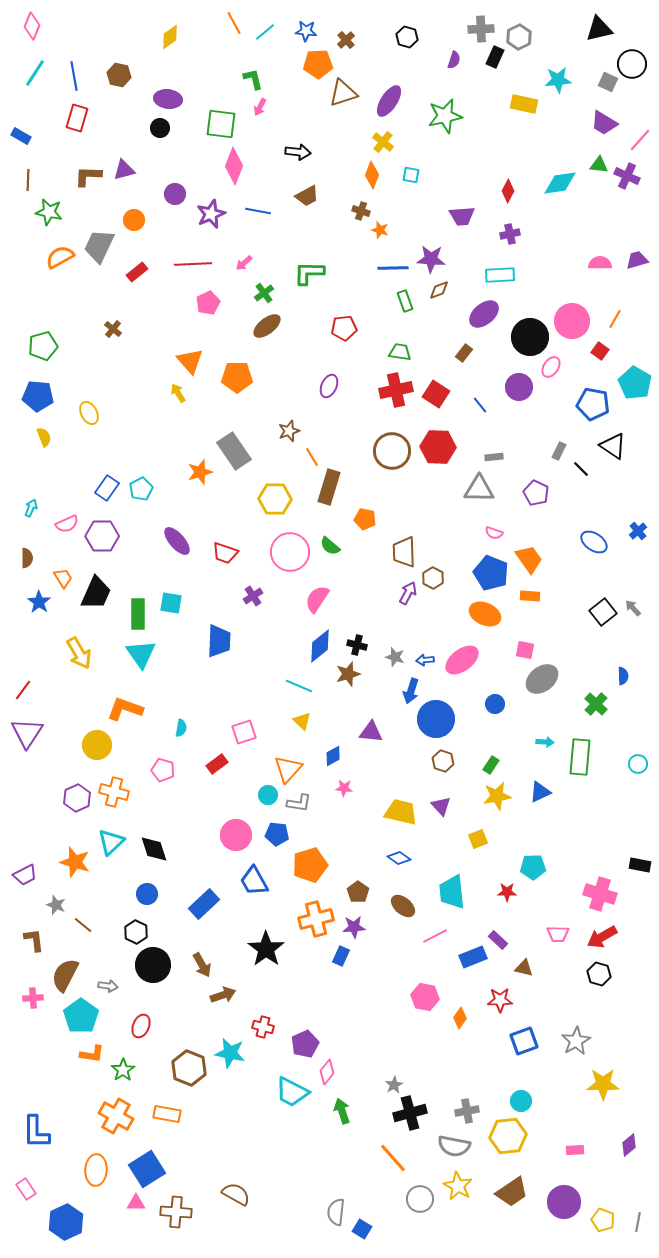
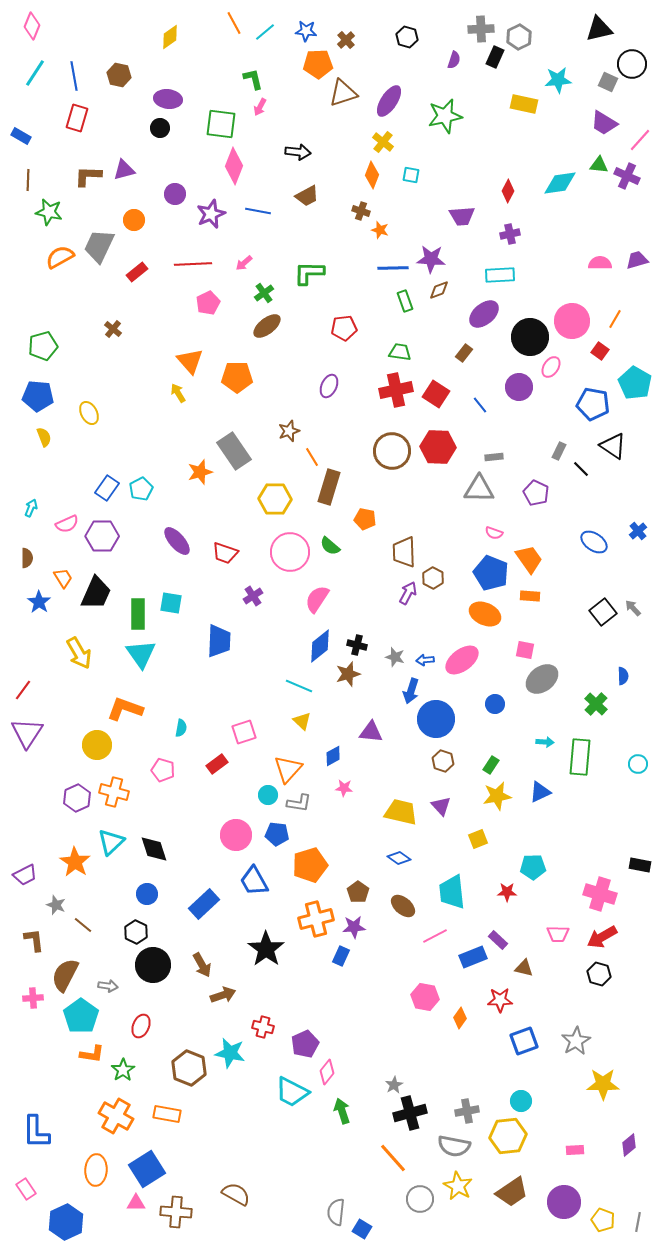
orange star at (75, 862): rotated 16 degrees clockwise
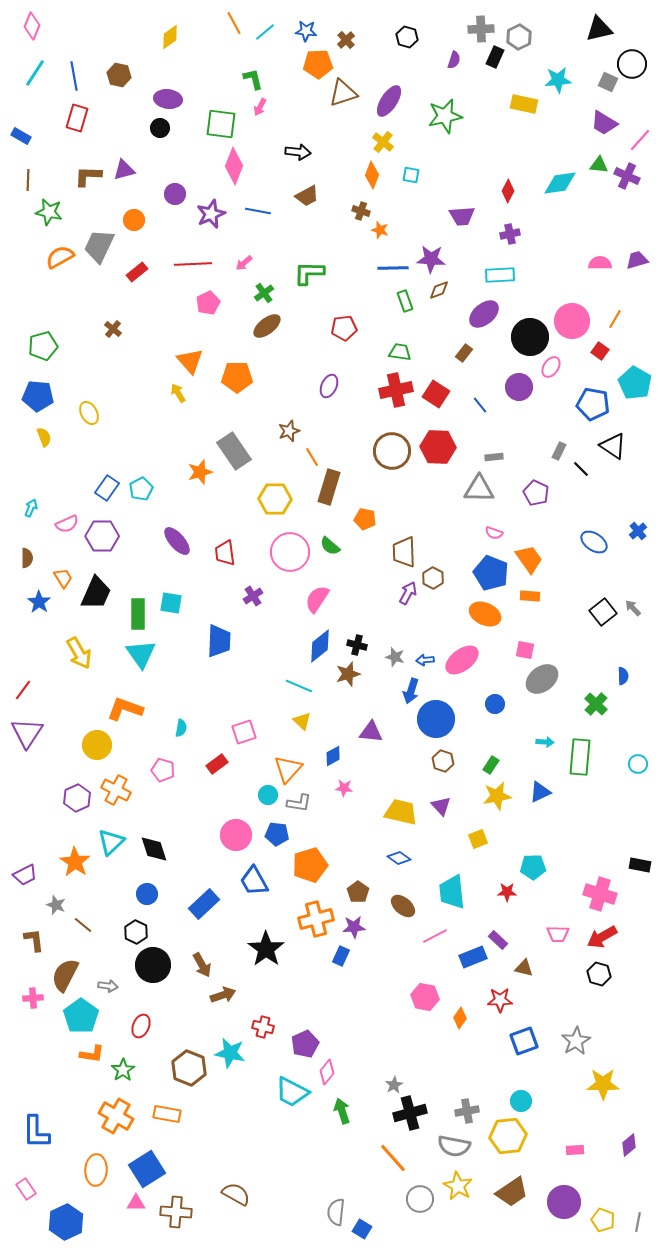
red trapezoid at (225, 553): rotated 64 degrees clockwise
orange cross at (114, 792): moved 2 px right, 2 px up; rotated 12 degrees clockwise
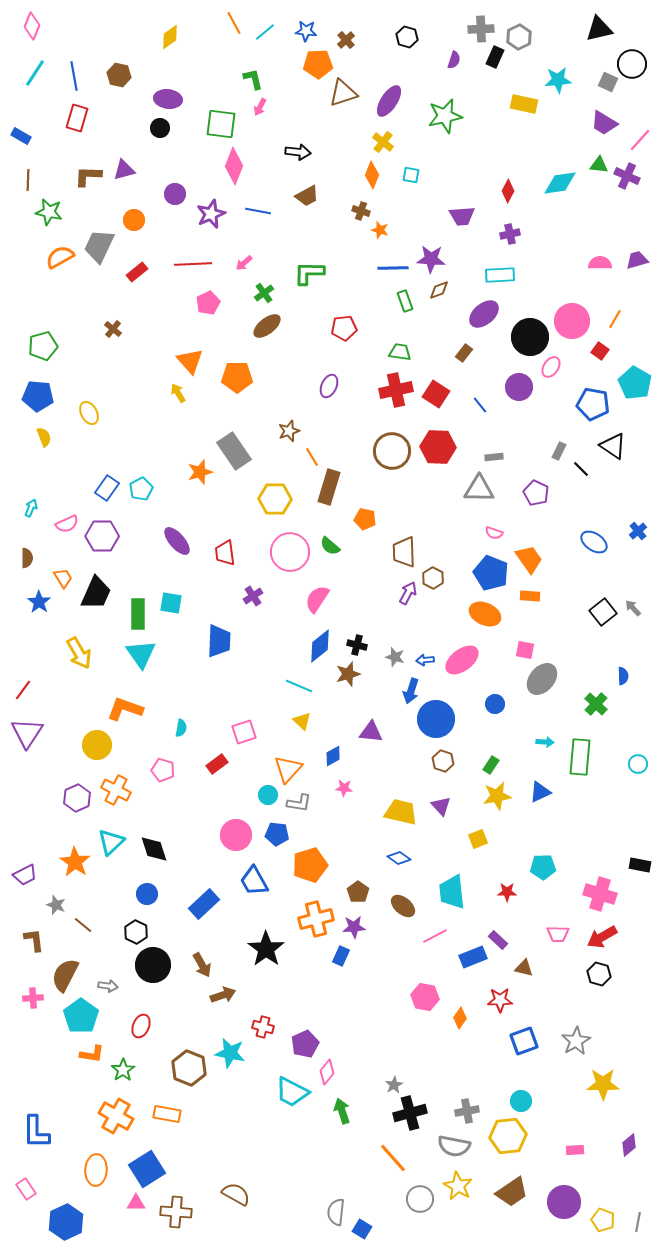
gray ellipse at (542, 679): rotated 12 degrees counterclockwise
cyan pentagon at (533, 867): moved 10 px right
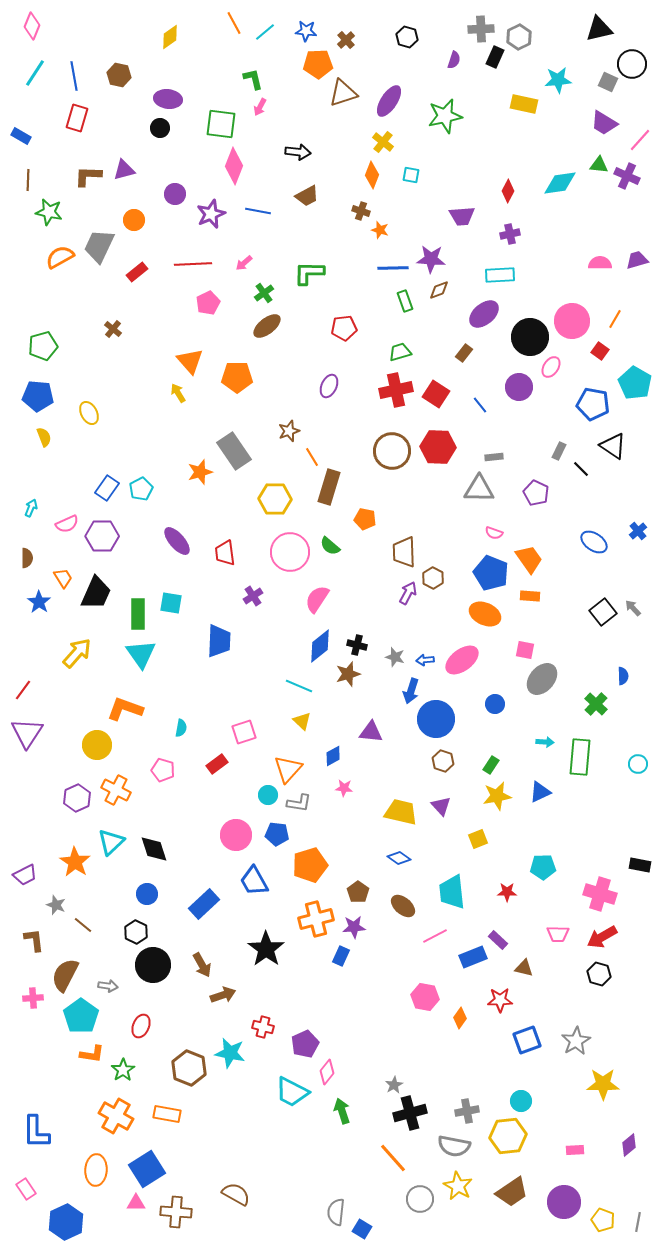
green trapezoid at (400, 352): rotated 25 degrees counterclockwise
yellow arrow at (79, 653): moved 2 px left; rotated 108 degrees counterclockwise
blue square at (524, 1041): moved 3 px right, 1 px up
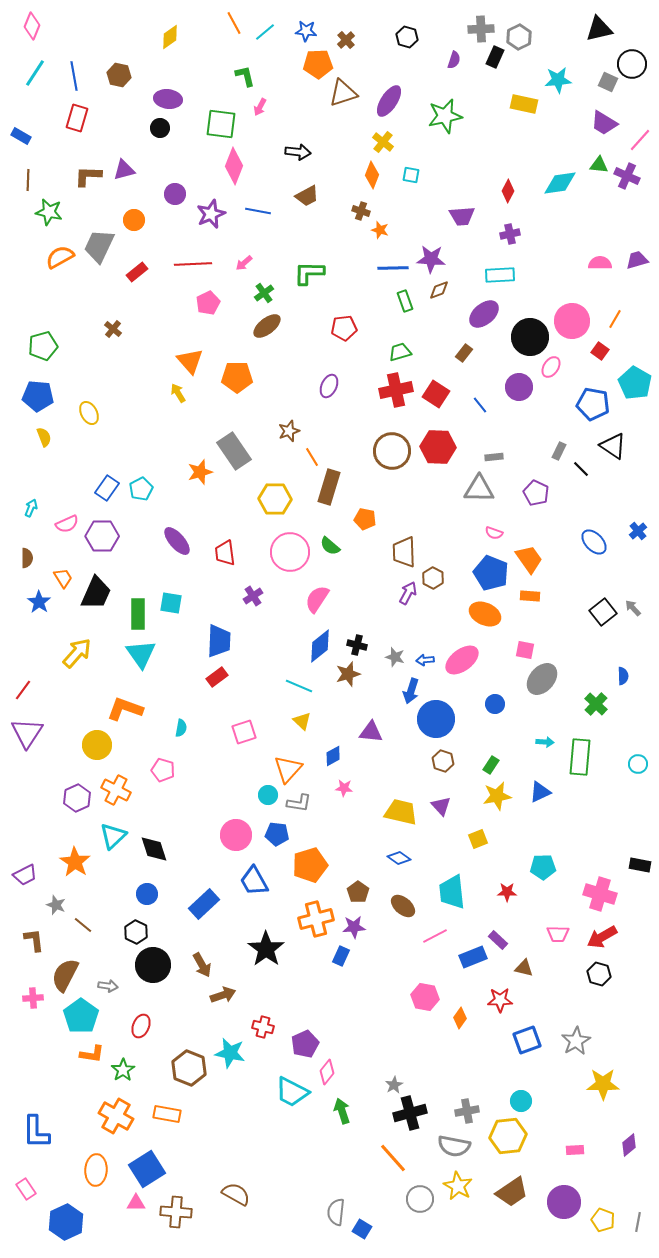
green L-shape at (253, 79): moved 8 px left, 3 px up
blue ellipse at (594, 542): rotated 12 degrees clockwise
red rectangle at (217, 764): moved 87 px up
cyan triangle at (111, 842): moved 2 px right, 6 px up
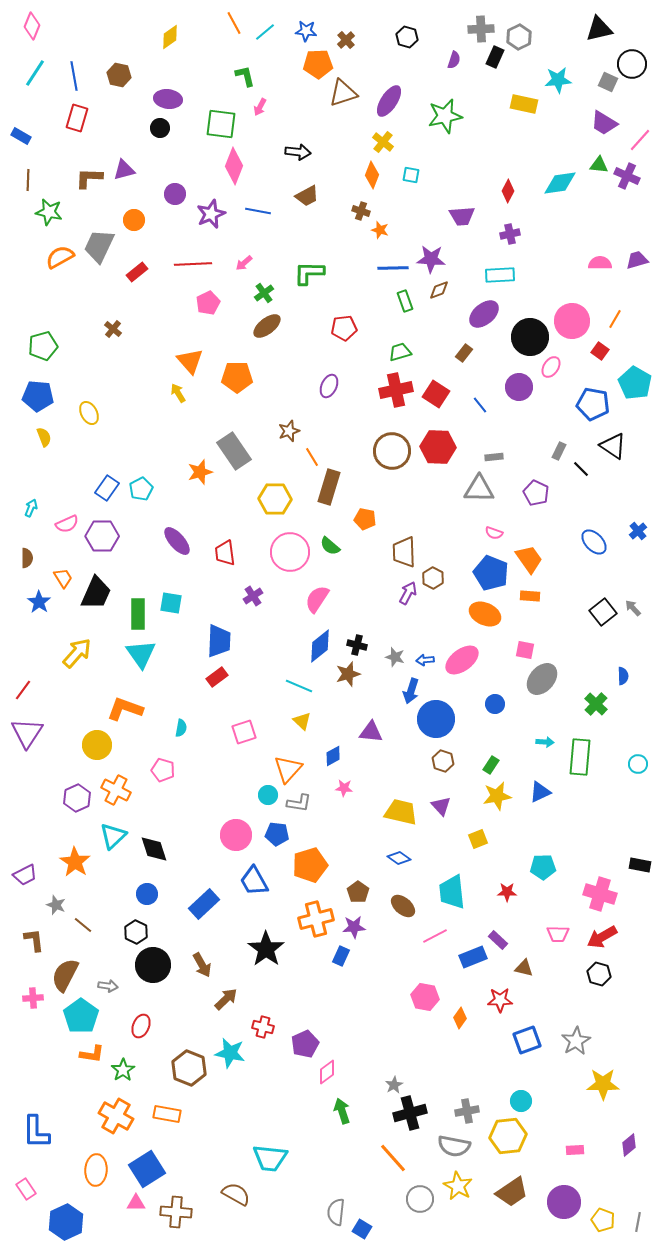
brown L-shape at (88, 176): moved 1 px right, 2 px down
brown arrow at (223, 995): moved 3 px right, 4 px down; rotated 25 degrees counterclockwise
pink diamond at (327, 1072): rotated 15 degrees clockwise
cyan trapezoid at (292, 1092): moved 22 px left, 66 px down; rotated 21 degrees counterclockwise
